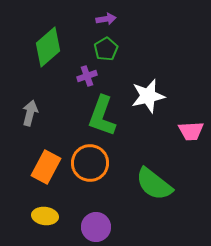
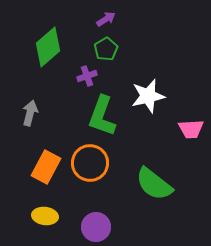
purple arrow: rotated 24 degrees counterclockwise
pink trapezoid: moved 2 px up
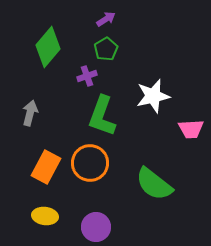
green diamond: rotated 9 degrees counterclockwise
white star: moved 5 px right
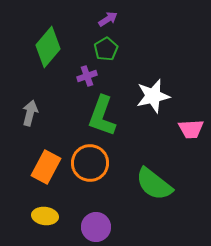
purple arrow: moved 2 px right
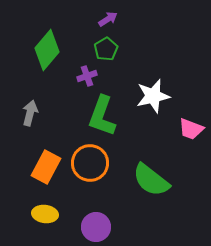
green diamond: moved 1 px left, 3 px down
pink trapezoid: rotated 24 degrees clockwise
green semicircle: moved 3 px left, 4 px up
yellow ellipse: moved 2 px up
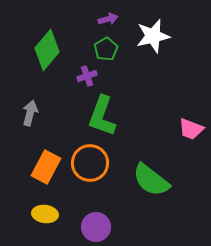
purple arrow: rotated 18 degrees clockwise
white star: moved 60 px up
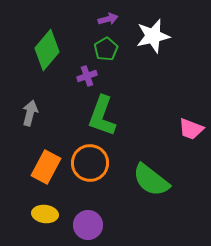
purple circle: moved 8 px left, 2 px up
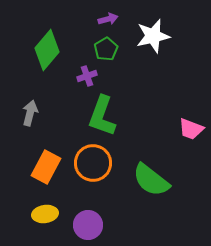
orange circle: moved 3 px right
yellow ellipse: rotated 15 degrees counterclockwise
